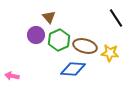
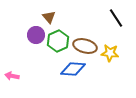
green hexagon: moved 1 px left, 1 px down
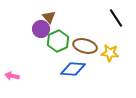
purple circle: moved 5 px right, 6 px up
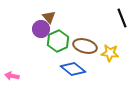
black line: moved 6 px right; rotated 12 degrees clockwise
blue diamond: rotated 35 degrees clockwise
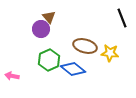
green hexagon: moved 9 px left, 19 px down
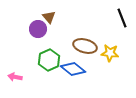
purple circle: moved 3 px left
pink arrow: moved 3 px right, 1 px down
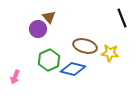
blue diamond: rotated 25 degrees counterclockwise
pink arrow: rotated 80 degrees counterclockwise
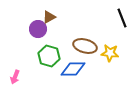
brown triangle: rotated 40 degrees clockwise
green hexagon: moved 4 px up; rotated 20 degrees counterclockwise
blue diamond: rotated 15 degrees counterclockwise
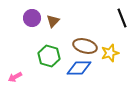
brown triangle: moved 4 px right, 4 px down; rotated 16 degrees counterclockwise
purple circle: moved 6 px left, 11 px up
yellow star: rotated 24 degrees counterclockwise
blue diamond: moved 6 px right, 1 px up
pink arrow: rotated 40 degrees clockwise
